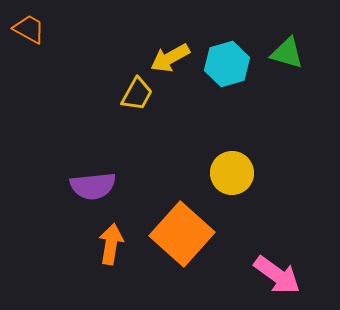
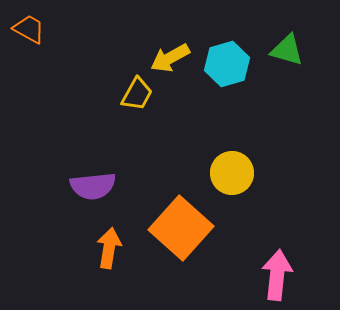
green triangle: moved 3 px up
orange square: moved 1 px left, 6 px up
orange arrow: moved 2 px left, 4 px down
pink arrow: rotated 120 degrees counterclockwise
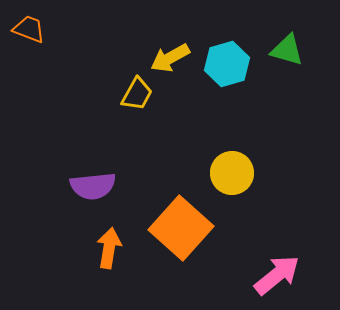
orange trapezoid: rotated 8 degrees counterclockwise
pink arrow: rotated 45 degrees clockwise
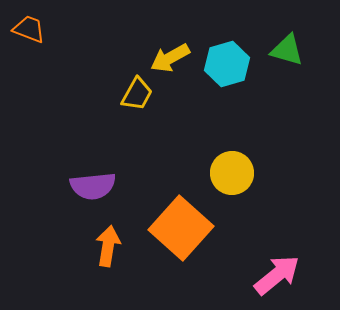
orange arrow: moved 1 px left, 2 px up
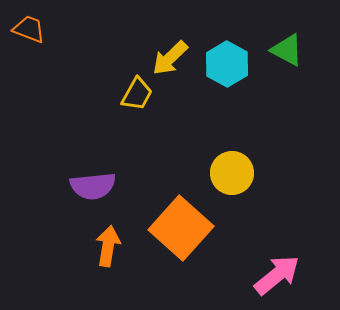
green triangle: rotated 12 degrees clockwise
yellow arrow: rotated 15 degrees counterclockwise
cyan hexagon: rotated 15 degrees counterclockwise
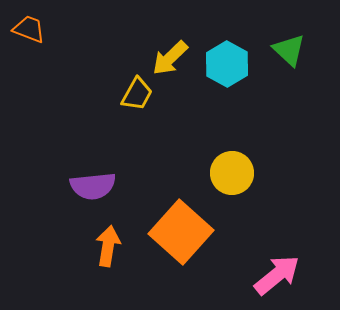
green triangle: moved 2 px right; rotated 15 degrees clockwise
orange square: moved 4 px down
